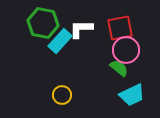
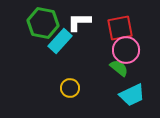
white L-shape: moved 2 px left, 7 px up
yellow circle: moved 8 px right, 7 px up
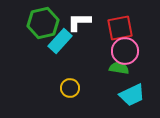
green hexagon: rotated 24 degrees counterclockwise
pink circle: moved 1 px left, 1 px down
green semicircle: rotated 30 degrees counterclockwise
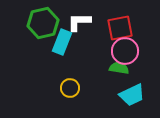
cyan rectangle: moved 2 px right, 1 px down; rotated 20 degrees counterclockwise
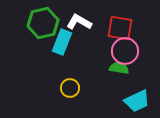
white L-shape: rotated 30 degrees clockwise
red square: rotated 20 degrees clockwise
cyan trapezoid: moved 5 px right, 6 px down
